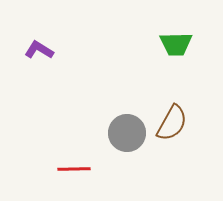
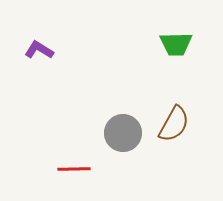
brown semicircle: moved 2 px right, 1 px down
gray circle: moved 4 px left
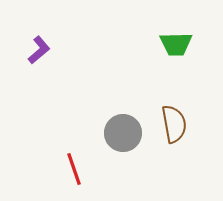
purple L-shape: rotated 108 degrees clockwise
brown semicircle: rotated 39 degrees counterclockwise
red line: rotated 72 degrees clockwise
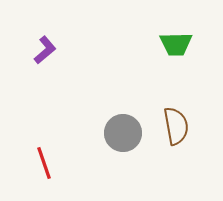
purple L-shape: moved 6 px right
brown semicircle: moved 2 px right, 2 px down
red line: moved 30 px left, 6 px up
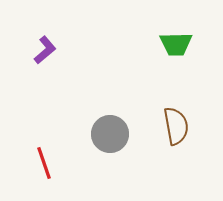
gray circle: moved 13 px left, 1 px down
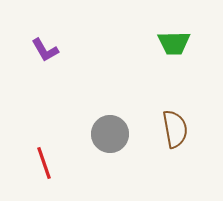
green trapezoid: moved 2 px left, 1 px up
purple L-shape: rotated 100 degrees clockwise
brown semicircle: moved 1 px left, 3 px down
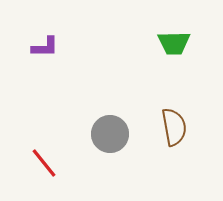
purple L-shape: moved 3 px up; rotated 60 degrees counterclockwise
brown semicircle: moved 1 px left, 2 px up
red line: rotated 20 degrees counterclockwise
